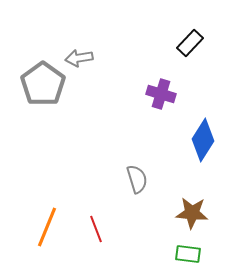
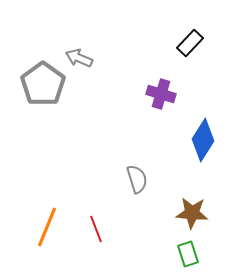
gray arrow: rotated 32 degrees clockwise
green rectangle: rotated 65 degrees clockwise
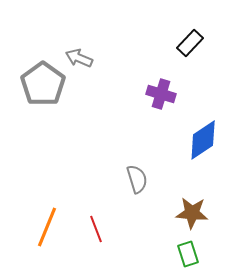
blue diamond: rotated 24 degrees clockwise
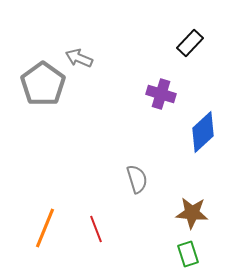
blue diamond: moved 8 px up; rotated 9 degrees counterclockwise
orange line: moved 2 px left, 1 px down
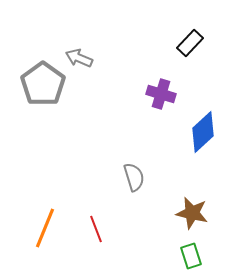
gray semicircle: moved 3 px left, 2 px up
brown star: rotated 8 degrees clockwise
green rectangle: moved 3 px right, 2 px down
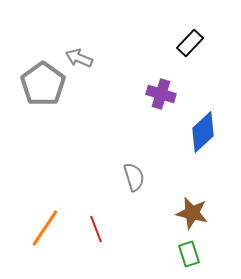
orange line: rotated 12 degrees clockwise
green rectangle: moved 2 px left, 2 px up
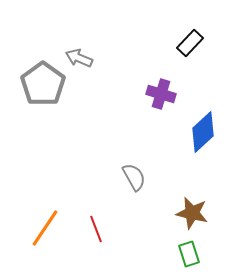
gray semicircle: rotated 12 degrees counterclockwise
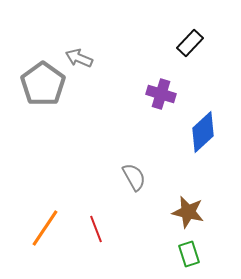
brown star: moved 4 px left, 1 px up
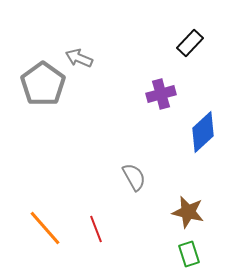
purple cross: rotated 32 degrees counterclockwise
orange line: rotated 75 degrees counterclockwise
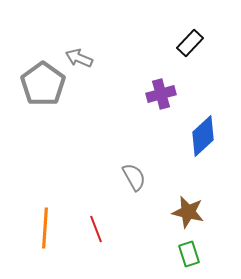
blue diamond: moved 4 px down
orange line: rotated 45 degrees clockwise
